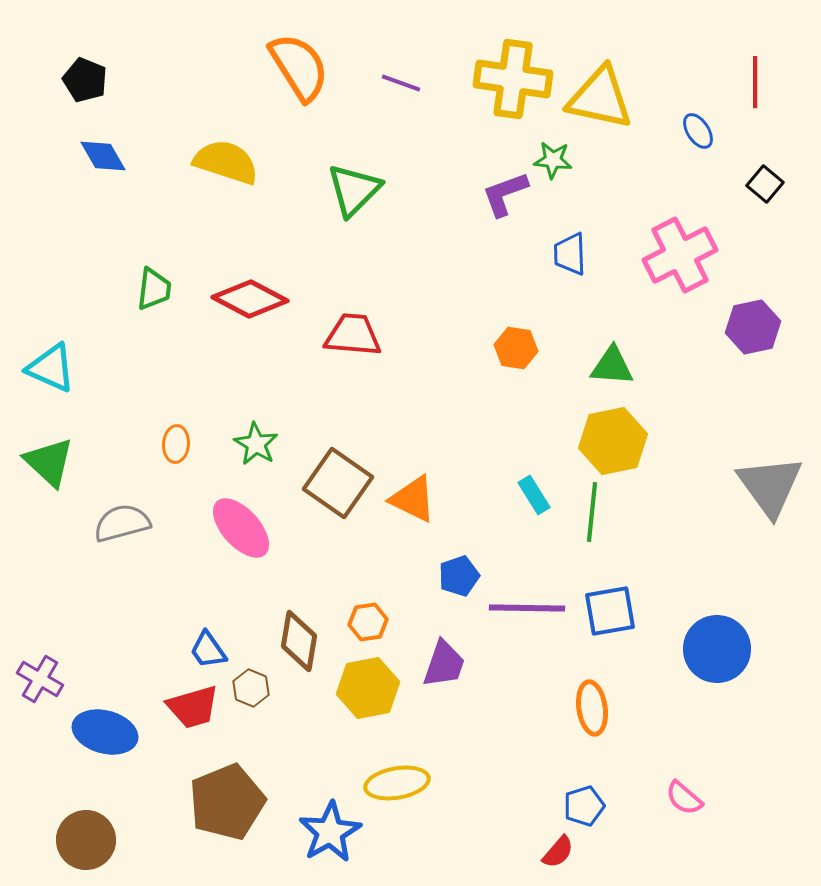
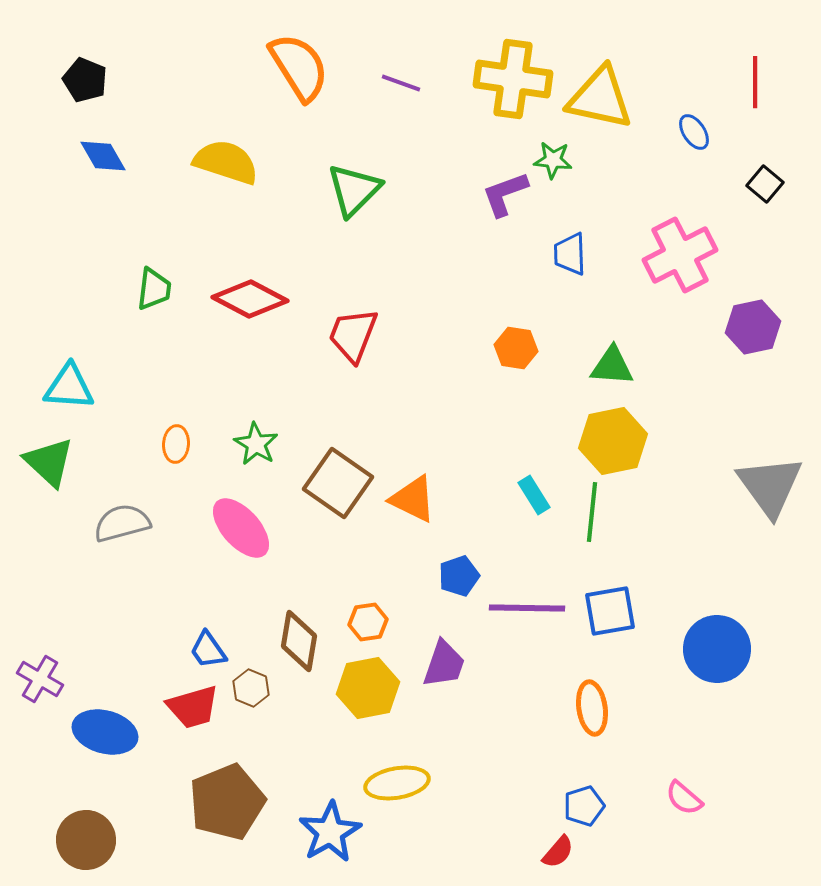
blue ellipse at (698, 131): moved 4 px left, 1 px down
red trapezoid at (353, 335): rotated 74 degrees counterclockwise
cyan triangle at (51, 368): moved 18 px right, 19 px down; rotated 20 degrees counterclockwise
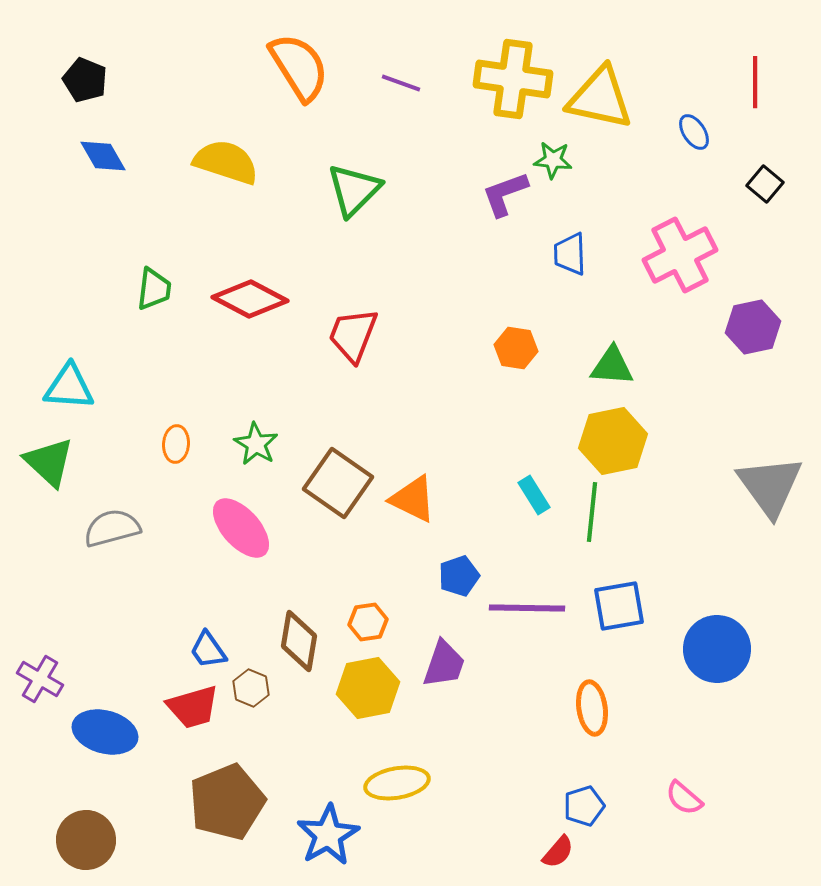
gray semicircle at (122, 523): moved 10 px left, 5 px down
blue square at (610, 611): moved 9 px right, 5 px up
blue star at (330, 832): moved 2 px left, 3 px down
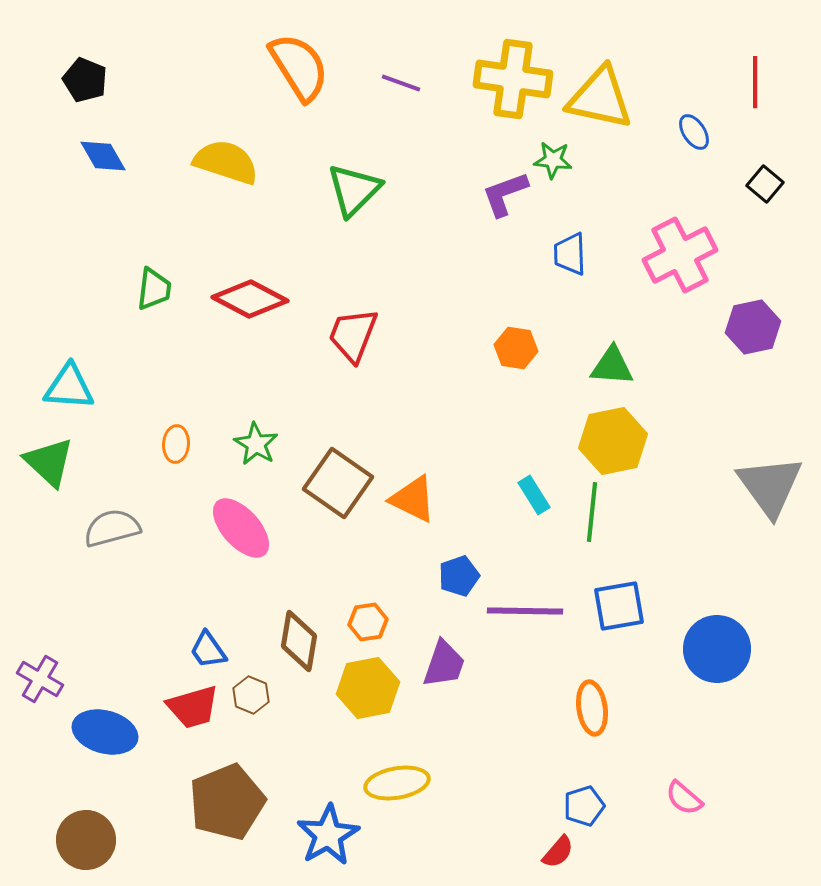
purple line at (527, 608): moved 2 px left, 3 px down
brown hexagon at (251, 688): moved 7 px down
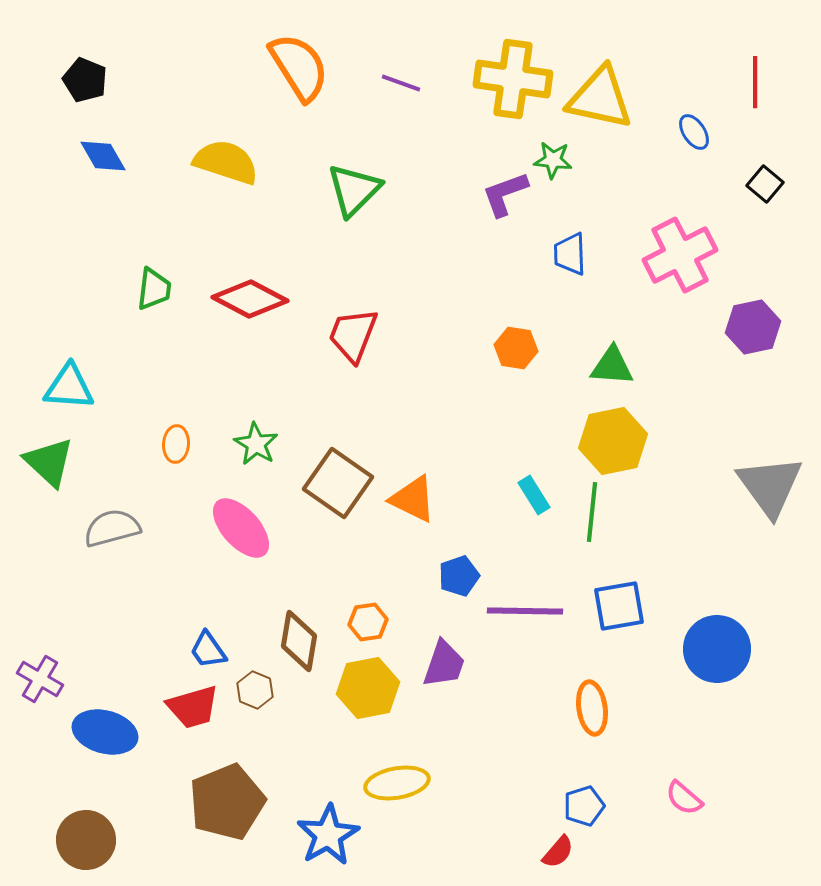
brown hexagon at (251, 695): moved 4 px right, 5 px up
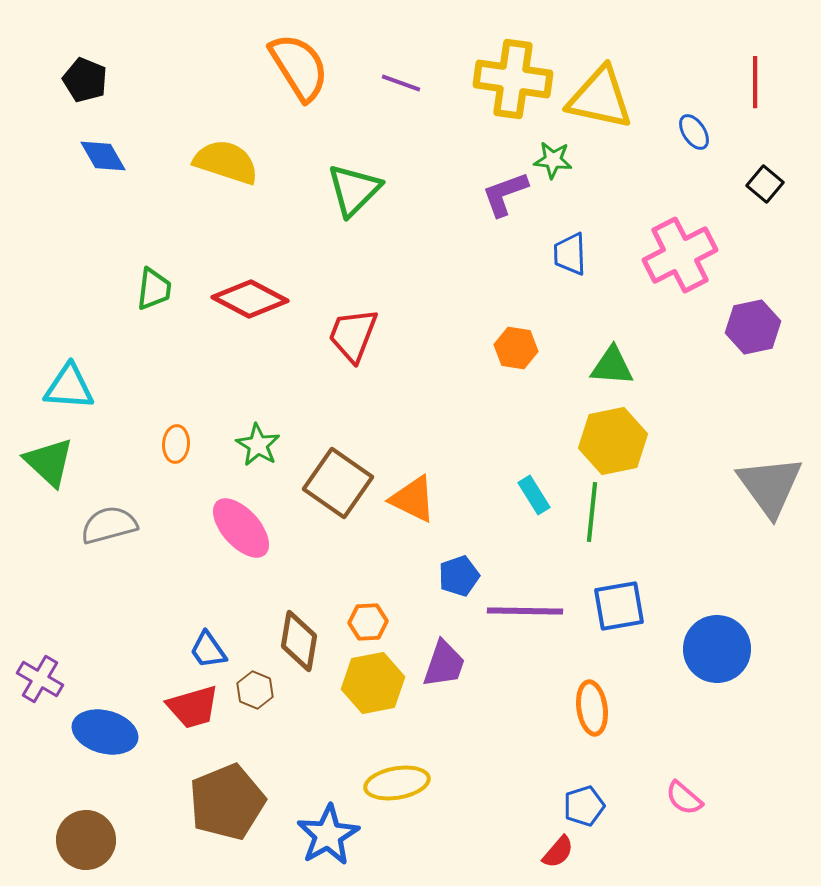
green star at (256, 444): moved 2 px right, 1 px down
gray semicircle at (112, 528): moved 3 px left, 3 px up
orange hexagon at (368, 622): rotated 6 degrees clockwise
yellow hexagon at (368, 688): moved 5 px right, 5 px up
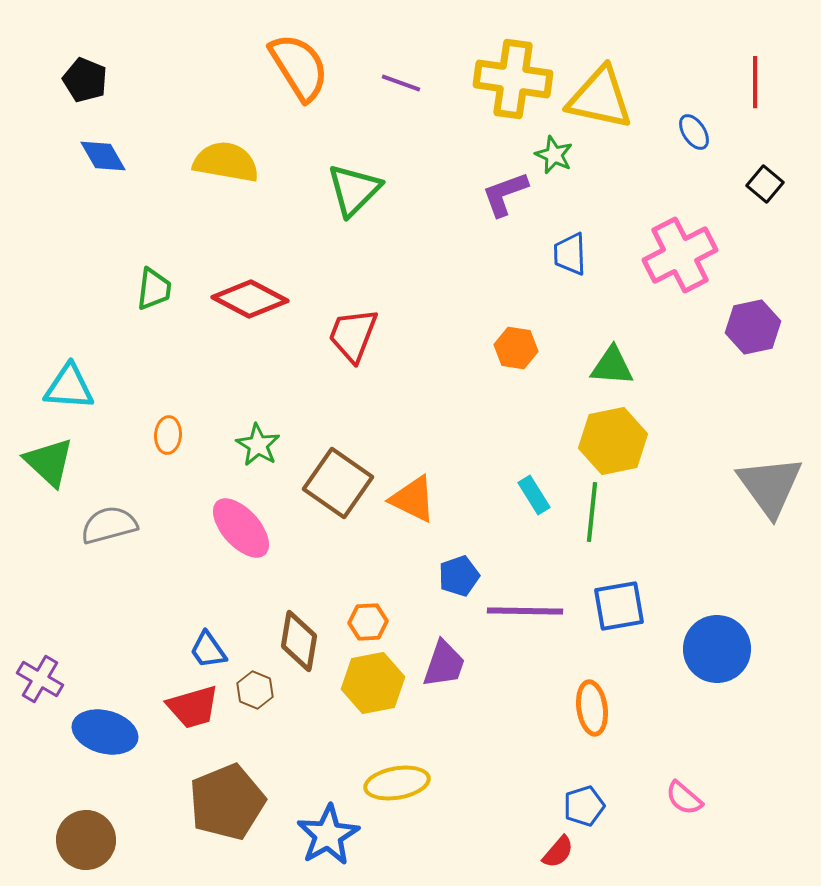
green star at (553, 160): moved 1 px right, 5 px up; rotated 18 degrees clockwise
yellow semicircle at (226, 162): rotated 8 degrees counterclockwise
orange ellipse at (176, 444): moved 8 px left, 9 px up
